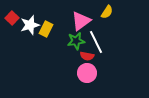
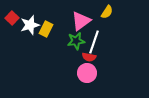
white line: moved 2 px left; rotated 45 degrees clockwise
red semicircle: moved 2 px right, 1 px down
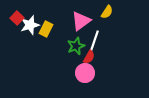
red square: moved 5 px right
green star: moved 5 px down; rotated 12 degrees counterclockwise
red semicircle: rotated 72 degrees counterclockwise
pink circle: moved 2 px left
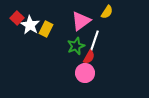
white star: rotated 24 degrees counterclockwise
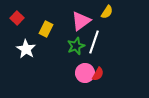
white star: moved 4 px left, 24 px down
red semicircle: moved 9 px right, 17 px down
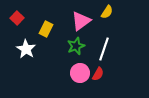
white line: moved 10 px right, 7 px down
pink circle: moved 5 px left
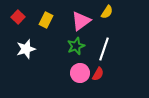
red square: moved 1 px right, 1 px up
yellow rectangle: moved 9 px up
white star: rotated 24 degrees clockwise
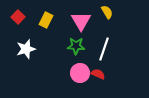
yellow semicircle: rotated 64 degrees counterclockwise
pink triangle: rotated 25 degrees counterclockwise
green star: rotated 24 degrees clockwise
red semicircle: rotated 96 degrees counterclockwise
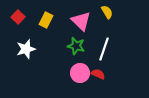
pink triangle: rotated 15 degrees counterclockwise
green star: rotated 12 degrees clockwise
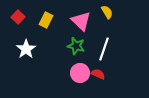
white star: rotated 18 degrees counterclockwise
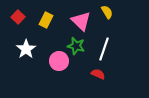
pink circle: moved 21 px left, 12 px up
